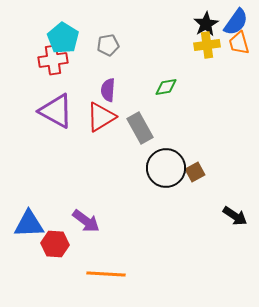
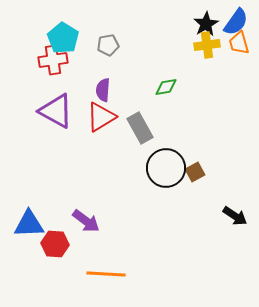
purple semicircle: moved 5 px left
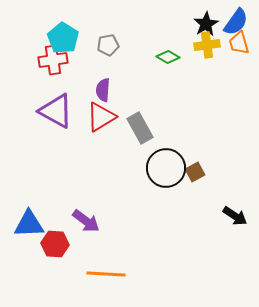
green diamond: moved 2 px right, 30 px up; rotated 40 degrees clockwise
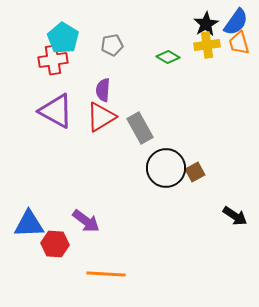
gray pentagon: moved 4 px right
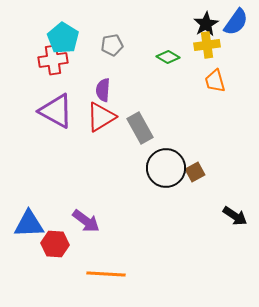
orange trapezoid: moved 24 px left, 38 px down
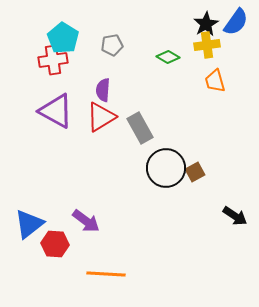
blue triangle: rotated 36 degrees counterclockwise
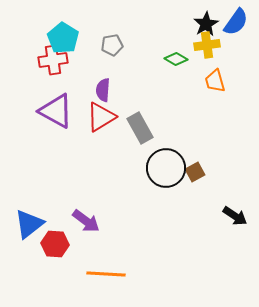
green diamond: moved 8 px right, 2 px down
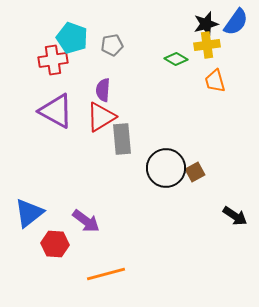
black star: rotated 15 degrees clockwise
cyan pentagon: moved 9 px right; rotated 12 degrees counterclockwise
gray rectangle: moved 18 px left, 11 px down; rotated 24 degrees clockwise
blue triangle: moved 11 px up
orange line: rotated 18 degrees counterclockwise
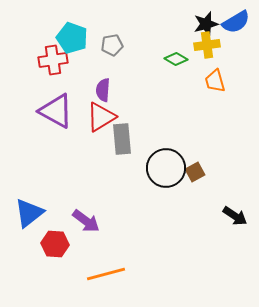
blue semicircle: rotated 24 degrees clockwise
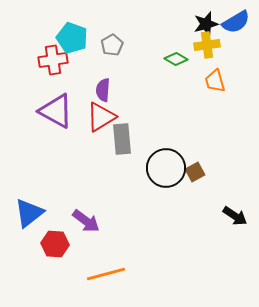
gray pentagon: rotated 20 degrees counterclockwise
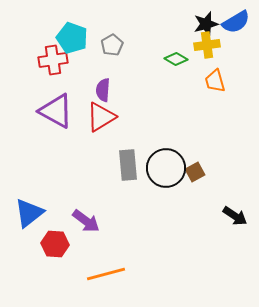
gray rectangle: moved 6 px right, 26 px down
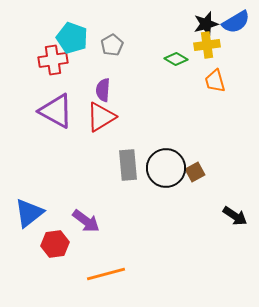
red hexagon: rotated 12 degrees counterclockwise
